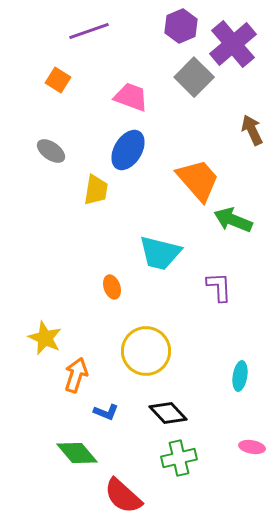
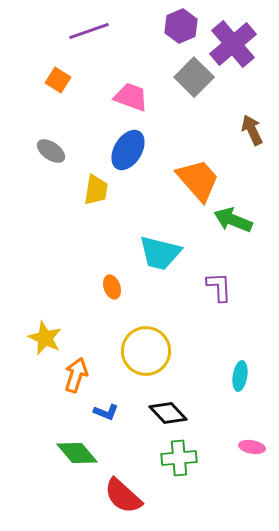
green cross: rotated 8 degrees clockwise
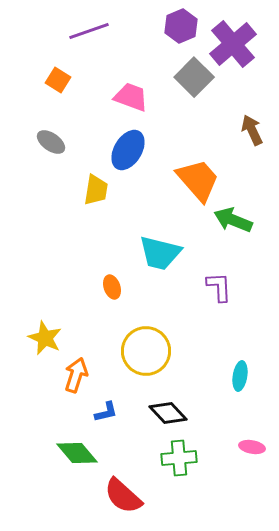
gray ellipse: moved 9 px up
blue L-shape: rotated 35 degrees counterclockwise
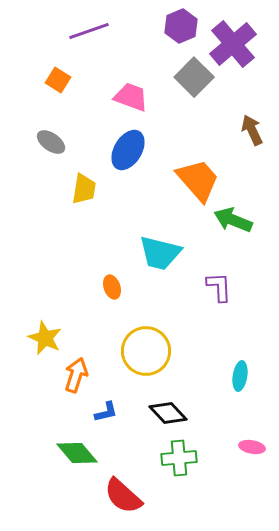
yellow trapezoid: moved 12 px left, 1 px up
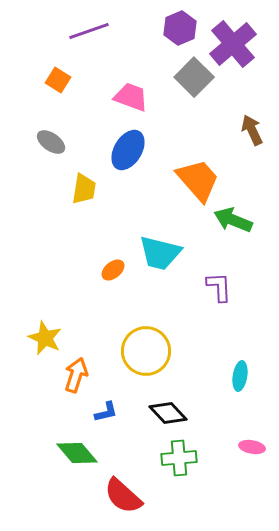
purple hexagon: moved 1 px left, 2 px down
orange ellipse: moved 1 px right, 17 px up; rotated 70 degrees clockwise
